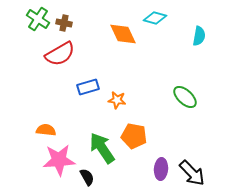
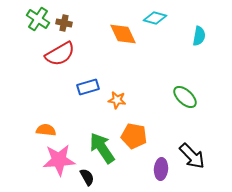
black arrow: moved 17 px up
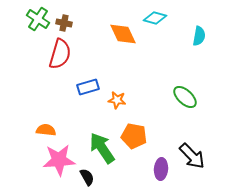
red semicircle: rotated 44 degrees counterclockwise
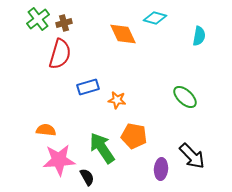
green cross: rotated 20 degrees clockwise
brown cross: rotated 28 degrees counterclockwise
